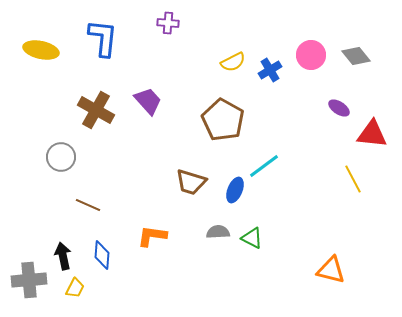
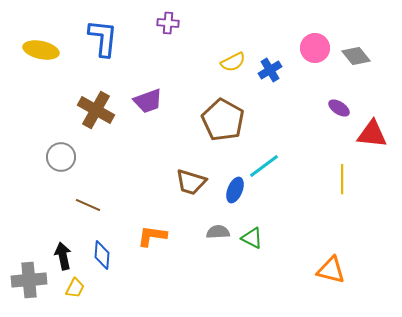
pink circle: moved 4 px right, 7 px up
purple trapezoid: rotated 112 degrees clockwise
yellow line: moved 11 px left; rotated 28 degrees clockwise
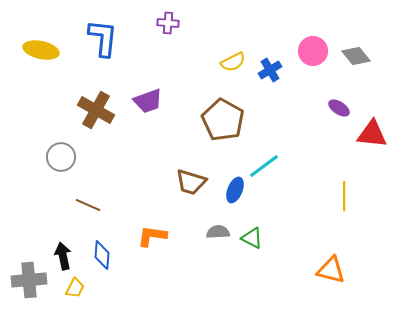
pink circle: moved 2 px left, 3 px down
yellow line: moved 2 px right, 17 px down
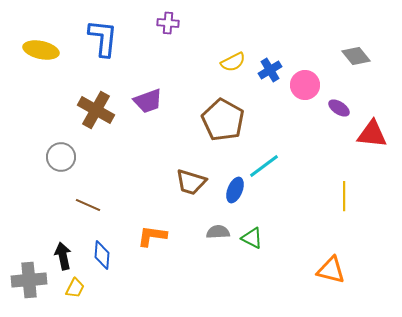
pink circle: moved 8 px left, 34 px down
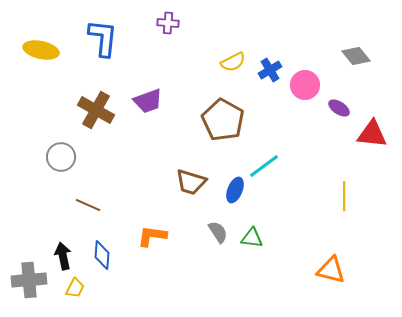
gray semicircle: rotated 60 degrees clockwise
green triangle: rotated 20 degrees counterclockwise
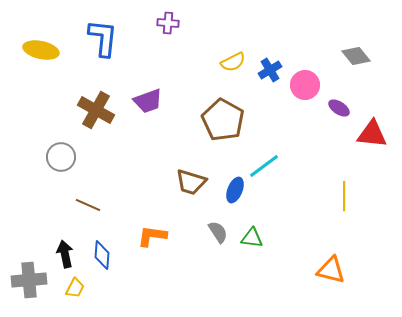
black arrow: moved 2 px right, 2 px up
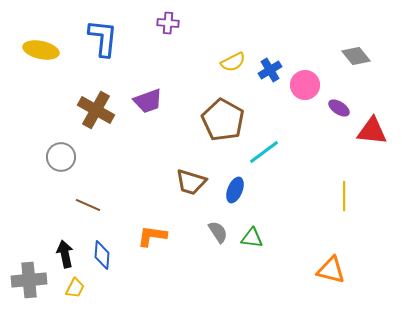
red triangle: moved 3 px up
cyan line: moved 14 px up
